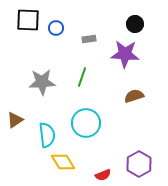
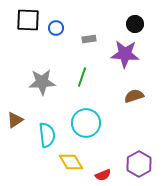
yellow diamond: moved 8 px right
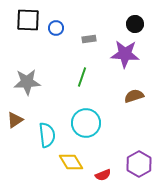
gray star: moved 15 px left
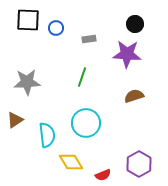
purple star: moved 2 px right
